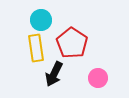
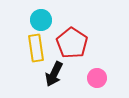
pink circle: moved 1 px left
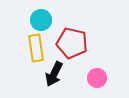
red pentagon: rotated 20 degrees counterclockwise
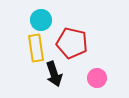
black arrow: rotated 45 degrees counterclockwise
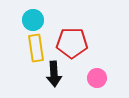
cyan circle: moved 8 px left
red pentagon: rotated 12 degrees counterclockwise
black arrow: rotated 15 degrees clockwise
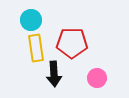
cyan circle: moved 2 px left
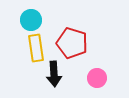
red pentagon: rotated 16 degrees clockwise
